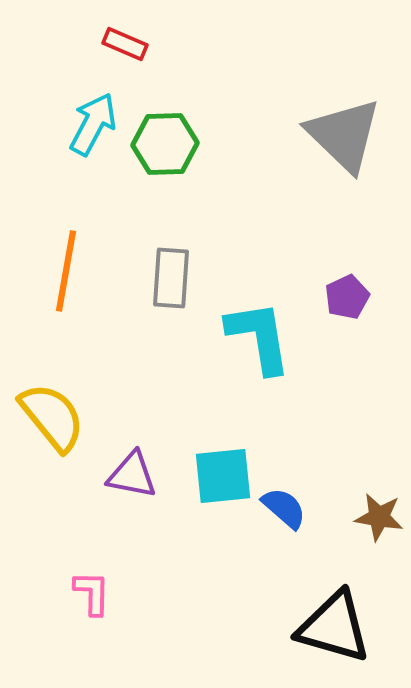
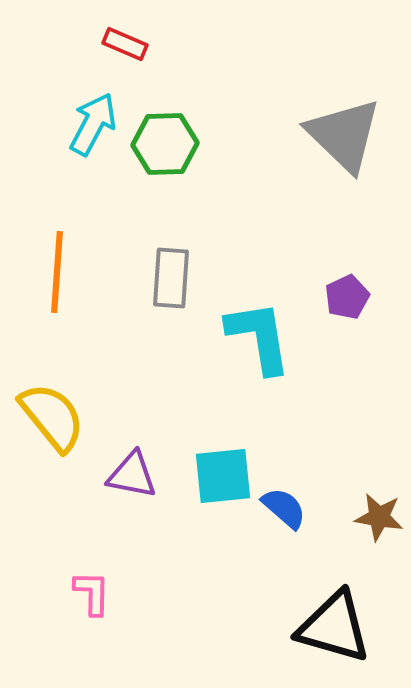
orange line: moved 9 px left, 1 px down; rotated 6 degrees counterclockwise
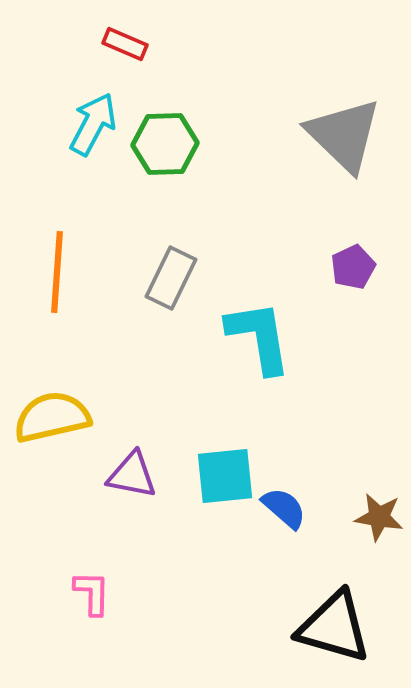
gray rectangle: rotated 22 degrees clockwise
purple pentagon: moved 6 px right, 30 px up
yellow semicircle: rotated 64 degrees counterclockwise
cyan square: moved 2 px right
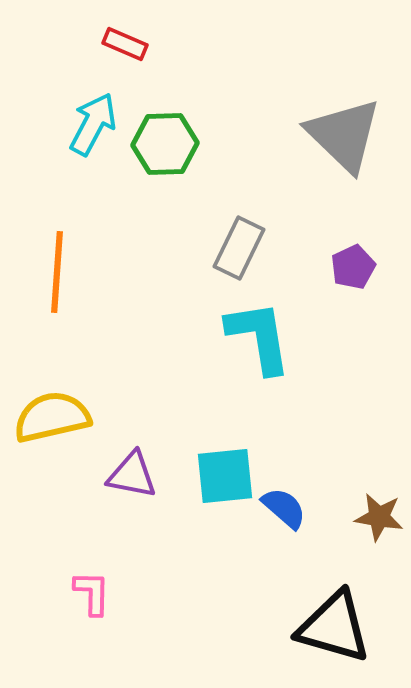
gray rectangle: moved 68 px right, 30 px up
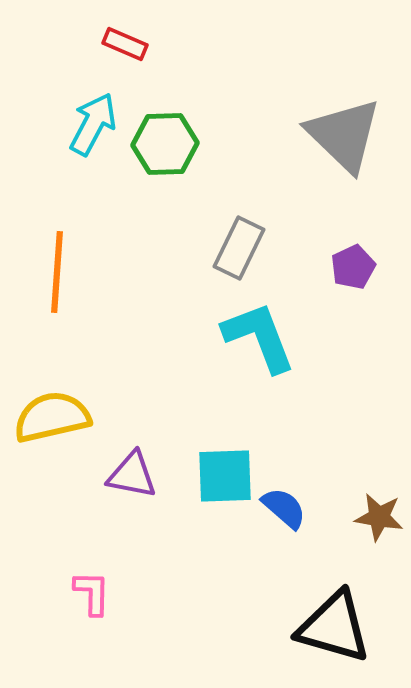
cyan L-shape: rotated 12 degrees counterclockwise
cyan square: rotated 4 degrees clockwise
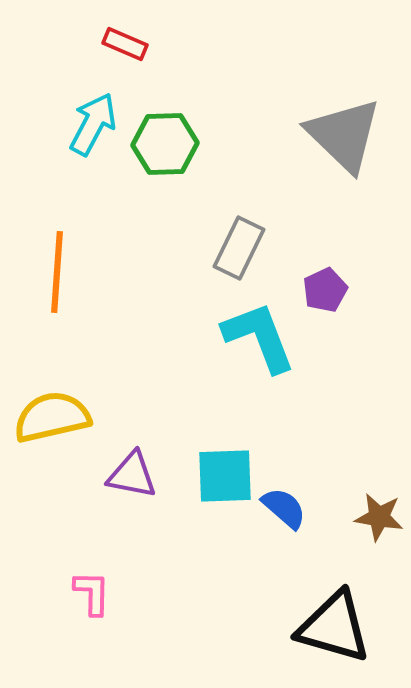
purple pentagon: moved 28 px left, 23 px down
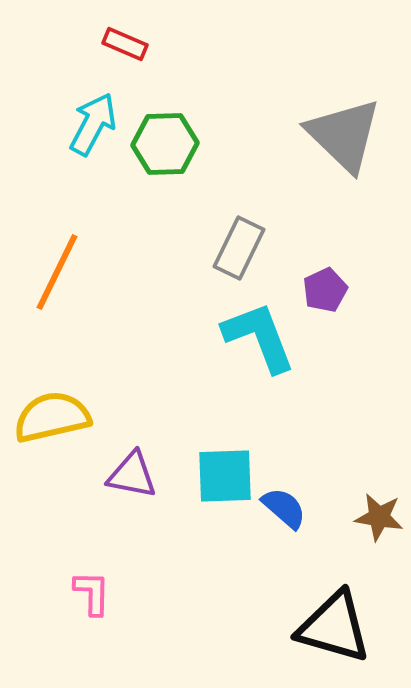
orange line: rotated 22 degrees clockwise
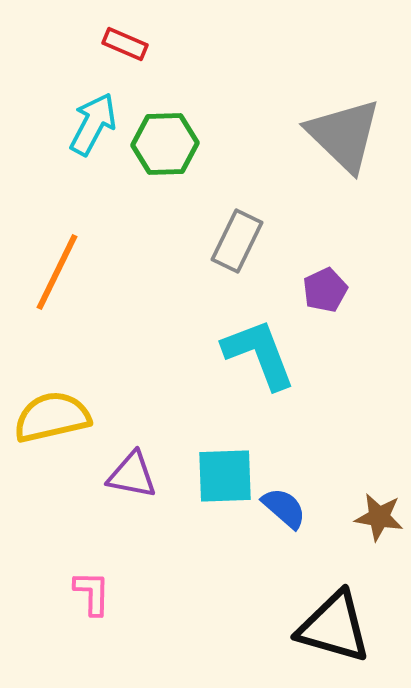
gray rectangle: moved 2 px left, 7 px up
cyan L-shape: moved 17 px down
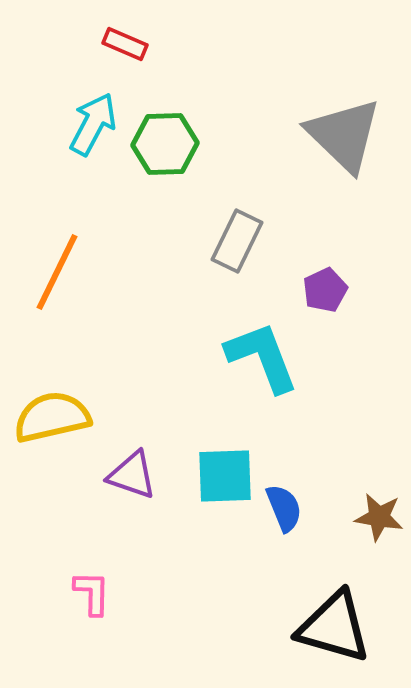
cyan L-shape: moved 3 px right, 3 px down
purple triangle: rotated 8 degrees clockwise
blue semicircle: rotated 27 degrees clockwise
